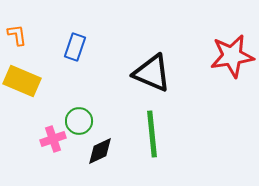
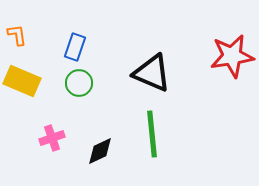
green circle: moved 38 px up
pink cross: moved 1 px left, 1 px up
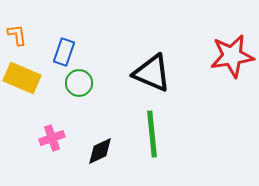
blue rectangle: moved 11 px left, 5 px down
yellow rectangle: moved 3 px up
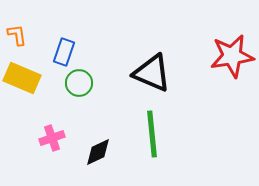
black diamond: moved 2 px left, 1 px down
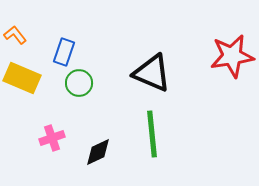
orange L-shape: moved 2 px left; rotated 30 degrees counterclockwise
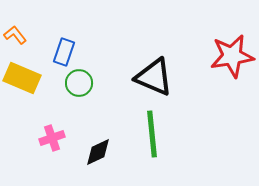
black triangle: moved 2 px right, 4 px down
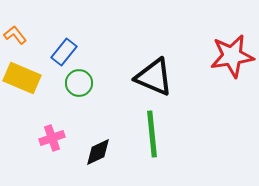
blue rectangle: rotated 20 degrees clockwise
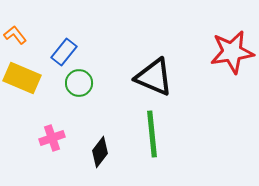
red star: moved 4 px up
black diamond: moved 2 px right; rotated 28 degrees counterclockwise
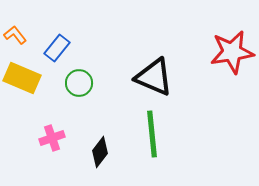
blue rectangle: moved 7 px left, 4 px up
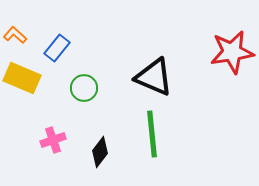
orange L-shape: rotated 10 degrees counterclockwise
green circle: moved 5 px right, 5 px down
pink cross: moved 1 px right, 2 px down
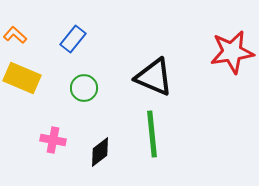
blue rectangle: moved 16 px right, 9 px up
pink cross: rotated 30 degrees clockwise
black diamond: rotated 16 degrees clockwise
